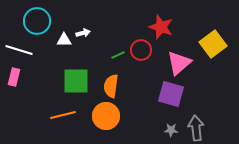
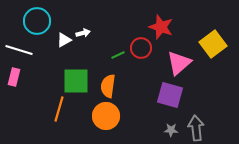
white triangle: rotated 28 degrees counterclockwise
red circle: moved 2 px up
orange semicircle: moved 3 px left
purple square: moved 1 px left, 1 px down
orange line: moved 4 px left, 6 px up; rotated 60 degrees counterclockwise
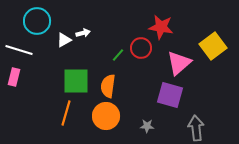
red star: rotated 10 degrees counterclockwise
yellow square: moved 2 px down
green line: rotated 24 degrees counterclockwise
orange line: moved 7 px right, 4 px down
gray star: moved 24 px left, 4 px up
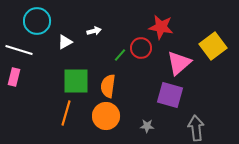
white arrow: moved 11 px right, 2 px up
white triangle: moved 1 px right, 2 px down
green line: moved 2 px right
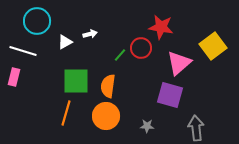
white arrow: moved 4 px left, 3 px down
white line: moved 4 px right, 1 px down
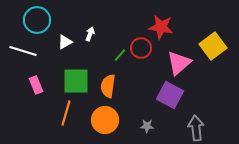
cyan circle: moved 1 px up
white arrow: rotated 56 degrees counterclockwise
pink rectangle: moved 22 px right, 8 px down; rotated 36 degrees counterclockwise
purple square: rotated 12 degrees clockwise
orange circle: moved 1 px left, 4 px down
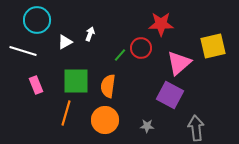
red star: moved 3 px up; rotated 10 degrees counterclockwise
yellow square: rotated 24 degrees clockwise
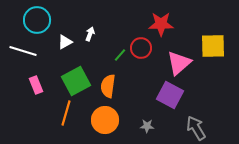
yellow square: rotated 12 degrees clockwise
green square: rotated 28 degrees counterclockwise
gray arrow: rotated 25 degrees counterclockwise
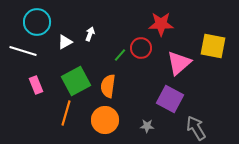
cyan circle: moved 2 px down
yellow square: rotated 12 degrees clockwise
purple square: moved 4 px down
